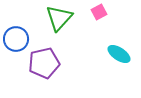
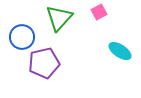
blue circle: moved 6 px right, 2 px up
cyan ellipse: moved 1 px right, 3 px up
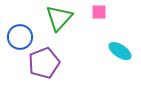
pink square: rotated 28 degrees clockwise
blue circle: moved 2 px left
purple pentagon: rotated 8 degrees counterclockwise
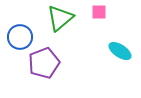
green triangle: moved 1 px right; rotated 8 degrees clockwise
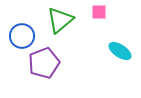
green triangle: moved 2 px down
blue circle: moved 2 px right, 1 px up
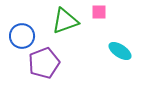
green triangle: moved 5 px right, 1 px down; rotated 20 degrees clockwise
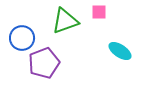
blue circle: moved 2 px down
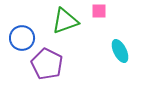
pink square: moved 1 px up
cyan ellipse: rotated 30 degrees clockwise
purple pentagon: moved 3 px right, 1 px down; rotated 24 degrees counterclockwise
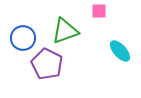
green triangle: moved 10 px down
blue circle: moved 1 px right
cyan ellipse: rotated 15 degrees counterclockwise
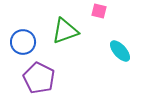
pink square: rotated 14 degrees clockwise
blue circle: moved 4 px down
purple pentagon: moved 8 px left, 14 px down
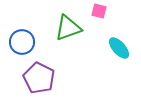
green triangle: moved 3 px right, 3 px up
blue circle: moved 1 px left
cyan ellipse: moved 1 px left, 3 px up
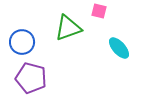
purple pentagon: moved 8 px left; rotated 12 degrees counterclockwise
